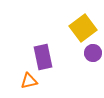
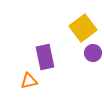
purple rectangle: moved 2 px right
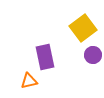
purple circle: moved 2 px down
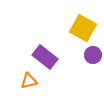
yellow square: rotated 24 degrees counterclockwise
purple rectangle: rotated 40 degrees counterclockwise
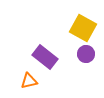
purple circle: moved 7 px left, 1 px up
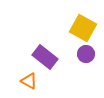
orange triangle: rotated 42 degrees clockwise
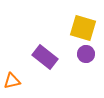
yellow square: rotated 12 degrees counterclockwise
orange triangle: moved 17 px left; rotated 42 degrees counterclockwise
